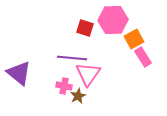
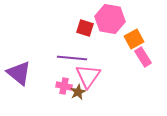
pink hexagon: moved 3 px left, 1 px up; rotated 12 degrees clockwise
pink triangle: moved 2 px down
brown star: moved 4 px up
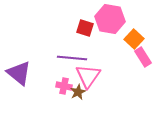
orange square: rotated 18 degrees counterclockwise
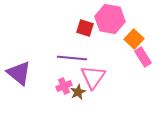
pink triangle: moved 5 px right, 1 px down
pink cross: rotated 35 degrees counterclockwise
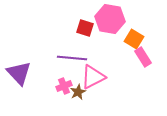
orange square: rotated 12 degrees counterclockwise
purple triangle: rotated 8 degrees clockwise
pink triangle: rotated 28 degrees clockwise
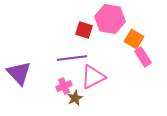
red square: moved 1 px left, 2 px down
purple line: rotated 12 degrees counterclockwise
brown star: moved 3 px left, 6 px down
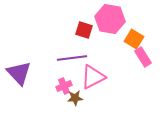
brown star: rotated 21 degrees clockwise
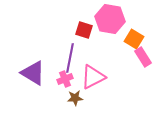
purple line: moved 2 px left; rotated 72 degrees counterclockwise
purple triangle: moved 14 px right; rotated 16 degrees counterclockwise
pink cross: moved 1 px right, 7 px up
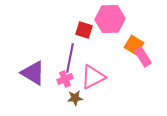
pink hexagon: rotated 12 degrees counterclockwise
orange square: moved 6 px down
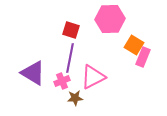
red square: moved 13 px left
pink rectangle: rotated 54 degrees clockwise
pink cross: moved 3 px left, 2 px down
